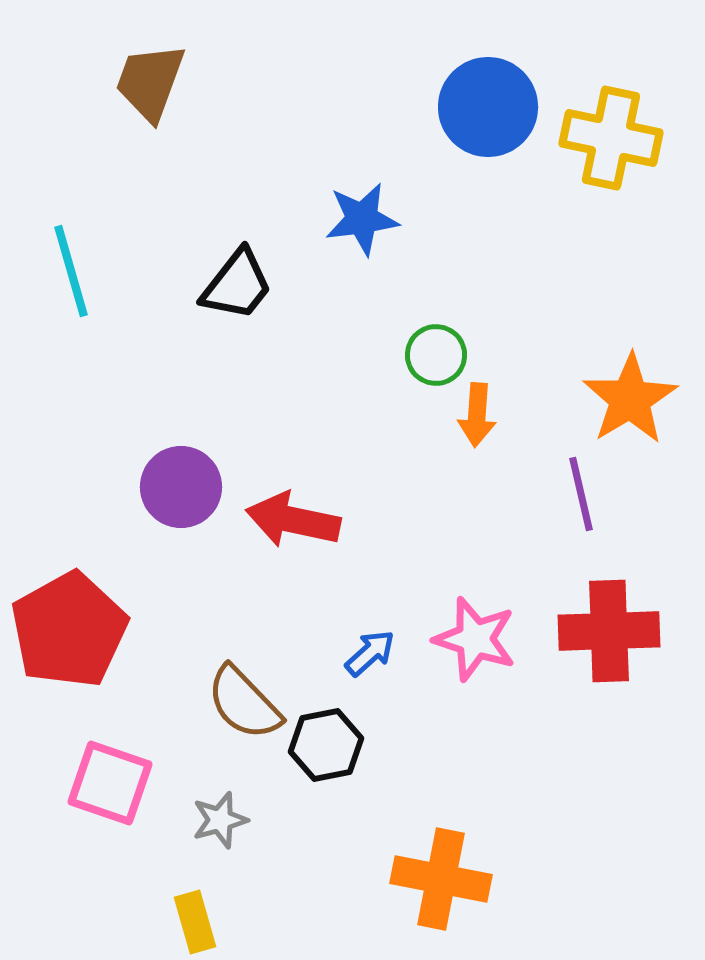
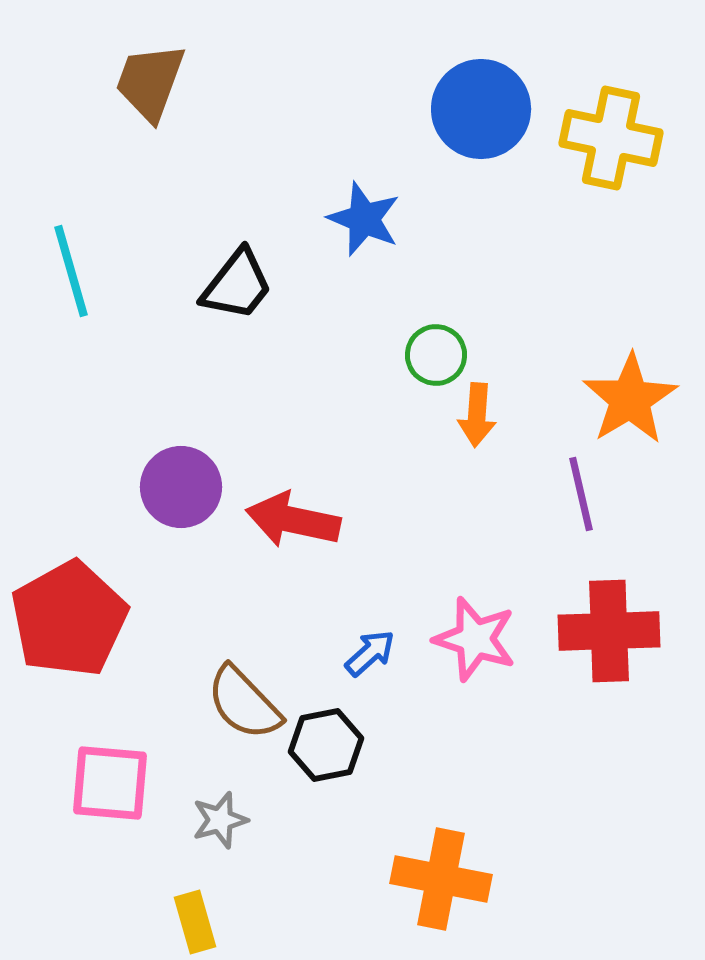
blue circle: moved 7 px left, 2 px down
blue star: moved 2 px right; rotated 30 degrees clockwise
red pentagon: moved 11 px up
pink square: rotated 14 degrees counterclockwise
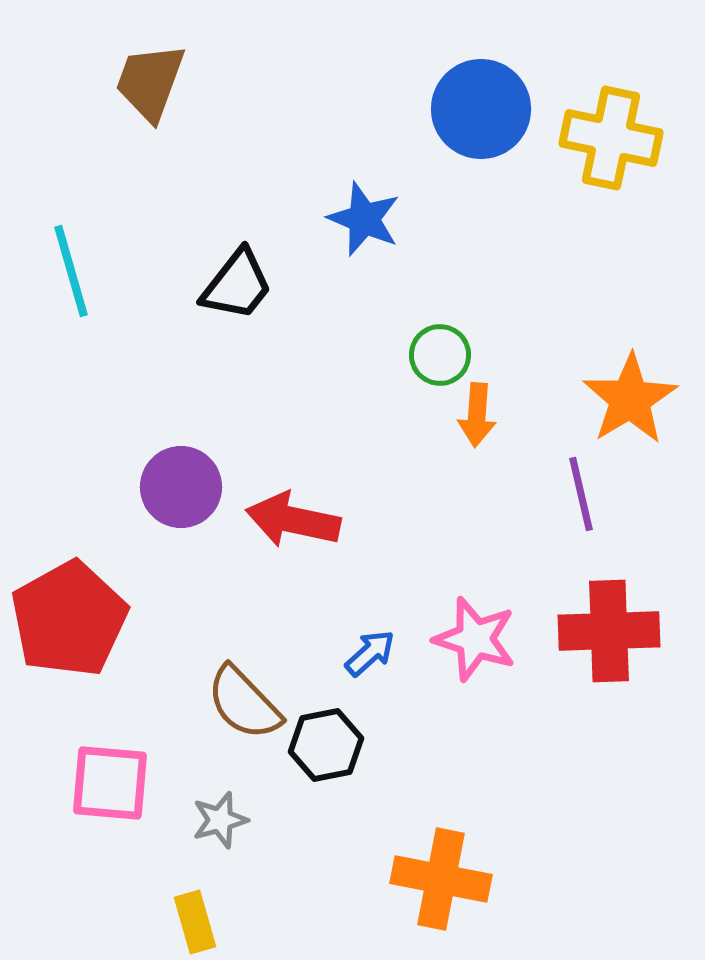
green circle: moved 4 px right
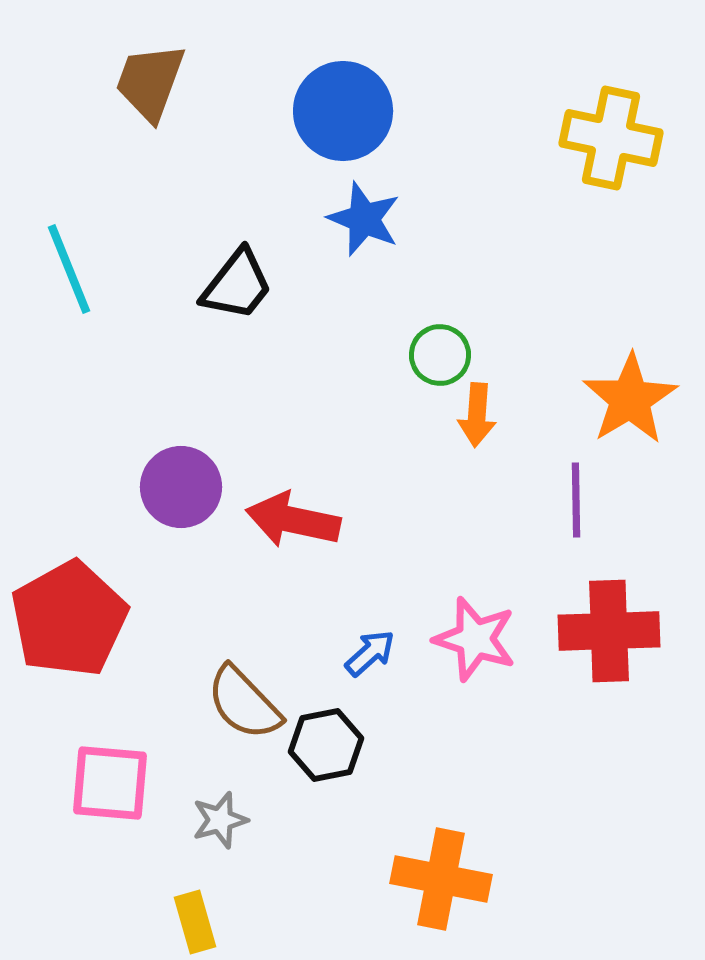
blue circle: moved 138 px left, 2 px down
cyan line: moved 2 px left, 2 px up; rotated 6 degrees counterclockwise
purple line: moved 5 px left, 6 px down; rotated 12 degrees clockwise
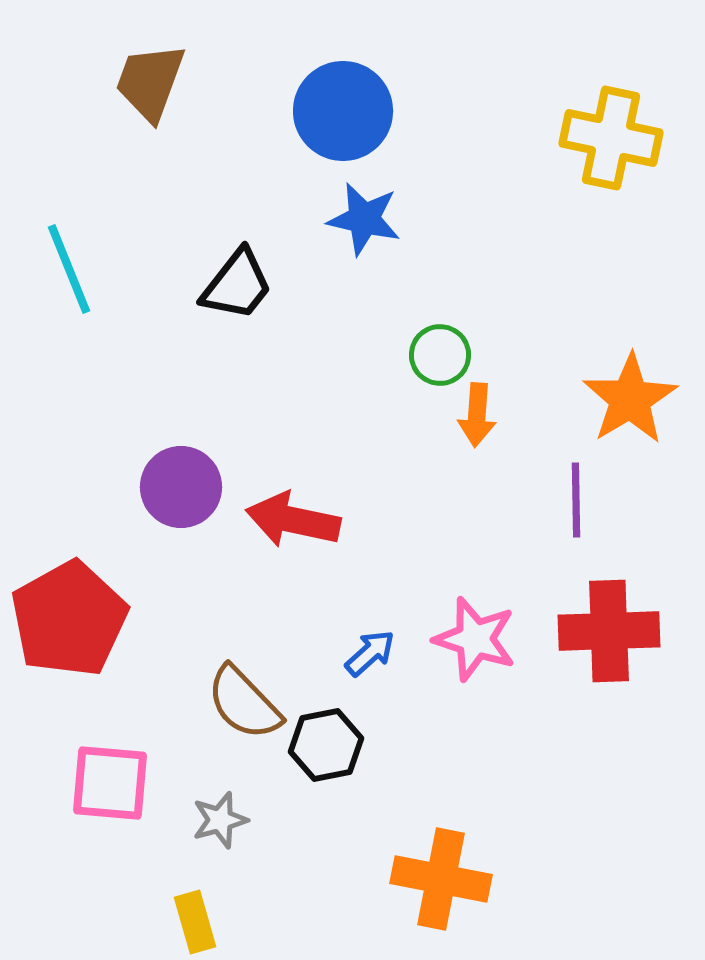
blue star: rotated 10 degrees counterclockwise
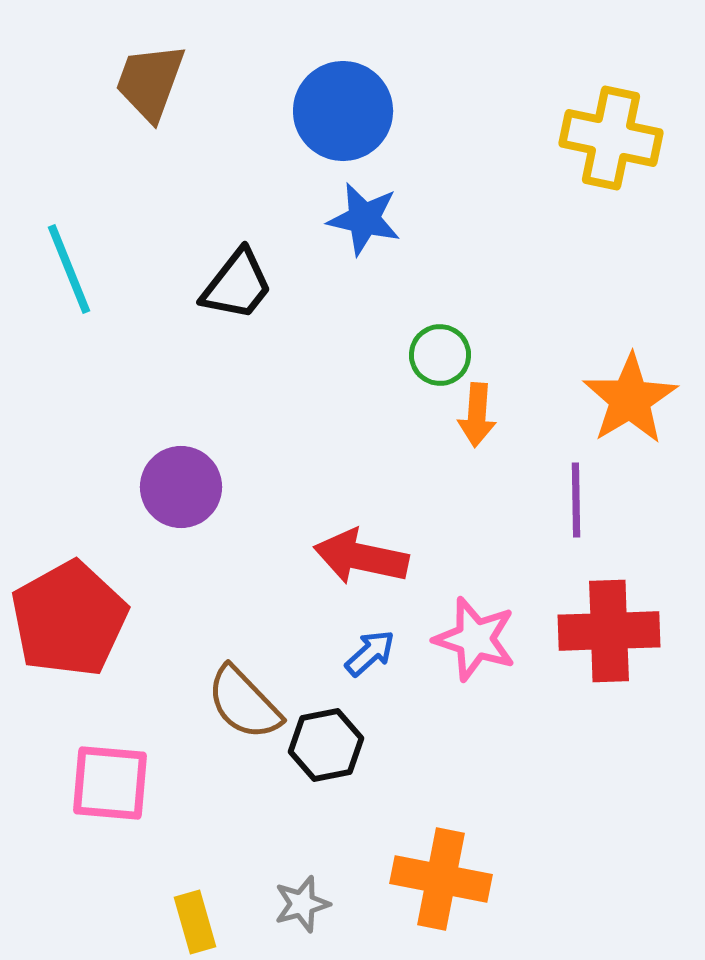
red arrow: moved 68 px right, 37 px down
gray star: moved 82 px right, 84 px down
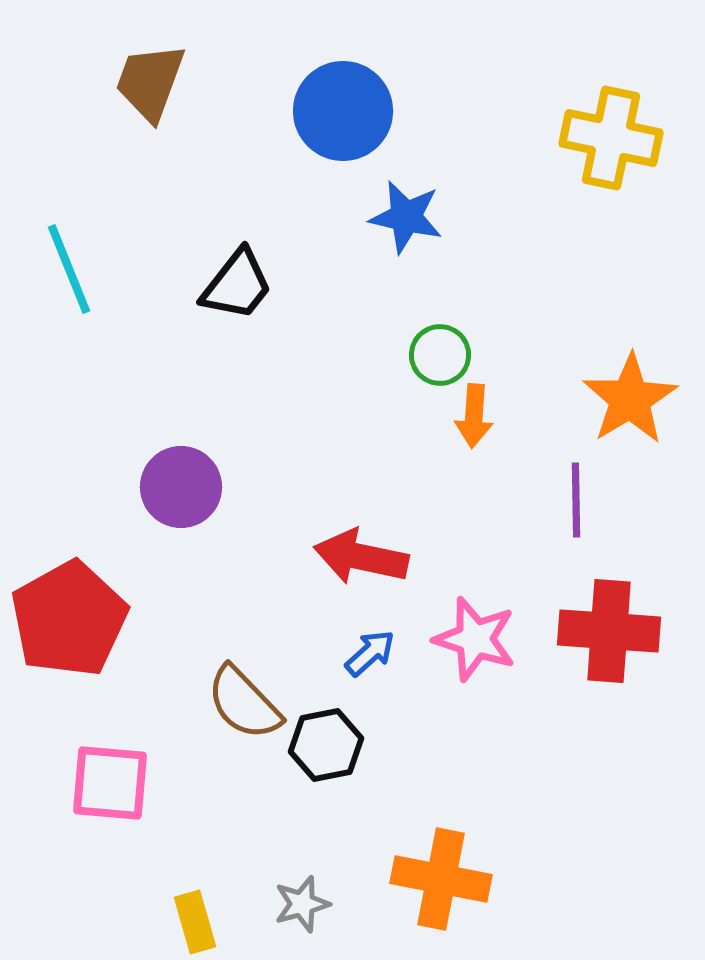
blue star: moved 42 px right, 2 px up
orange arrow: moved 3 px left, 1 px down
red cross: rotated 6 degrees clockwise
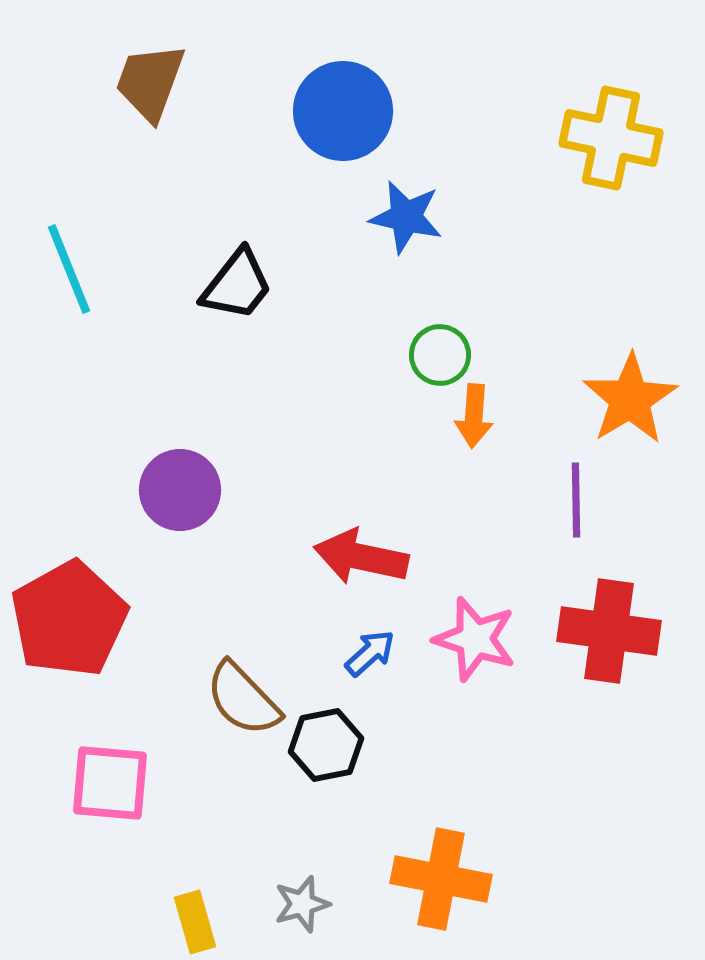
purple circle: moved 1 px left, 3 px down
red cross: rotated 4 degrees clockwise
brown semicircle: moved 1 px left, 4 px up
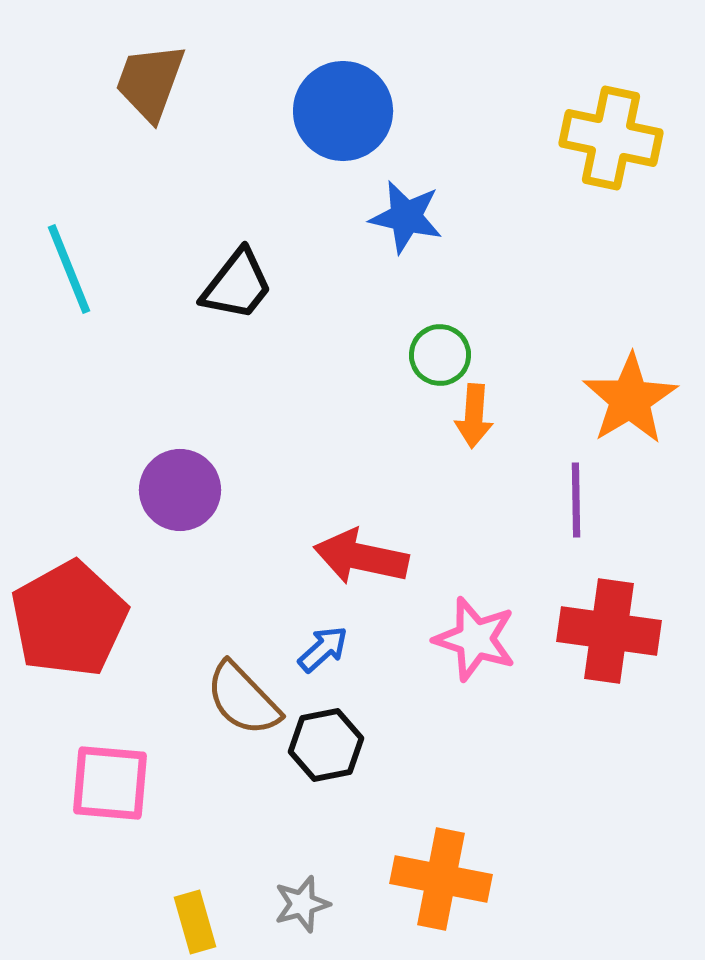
blue arrow: moved 47 px left, 4 px up
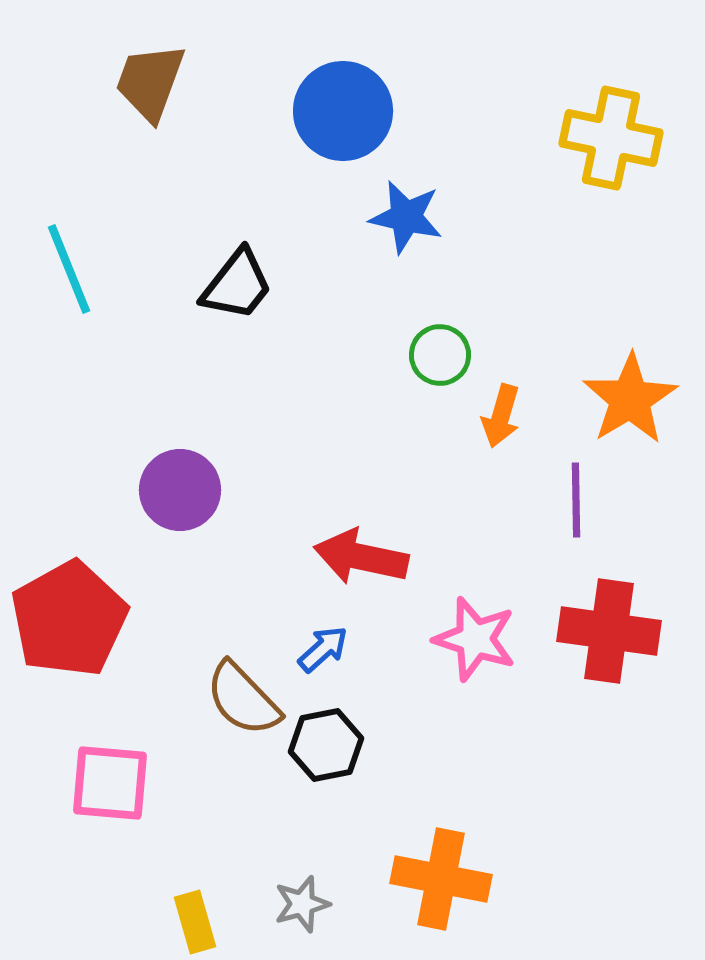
orange arrow: moved 27 px right; rotated 12 degrees clockwise
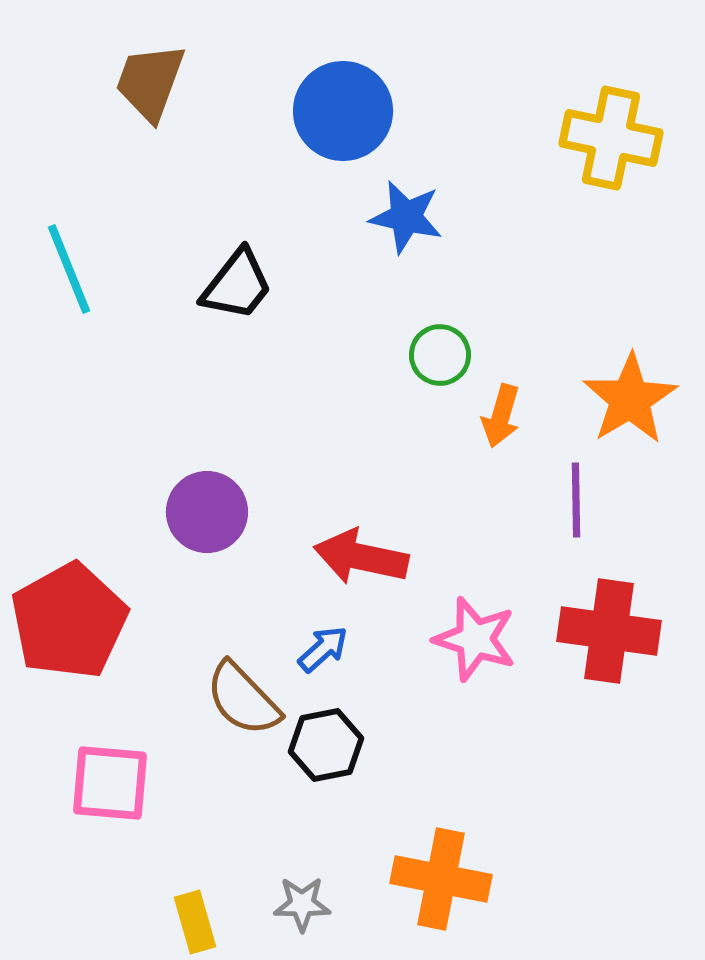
purple circle: moved 27 px right, 22 px down
red pentagon: moved 2 px down
gray star: rotated 16 degrees clockwise
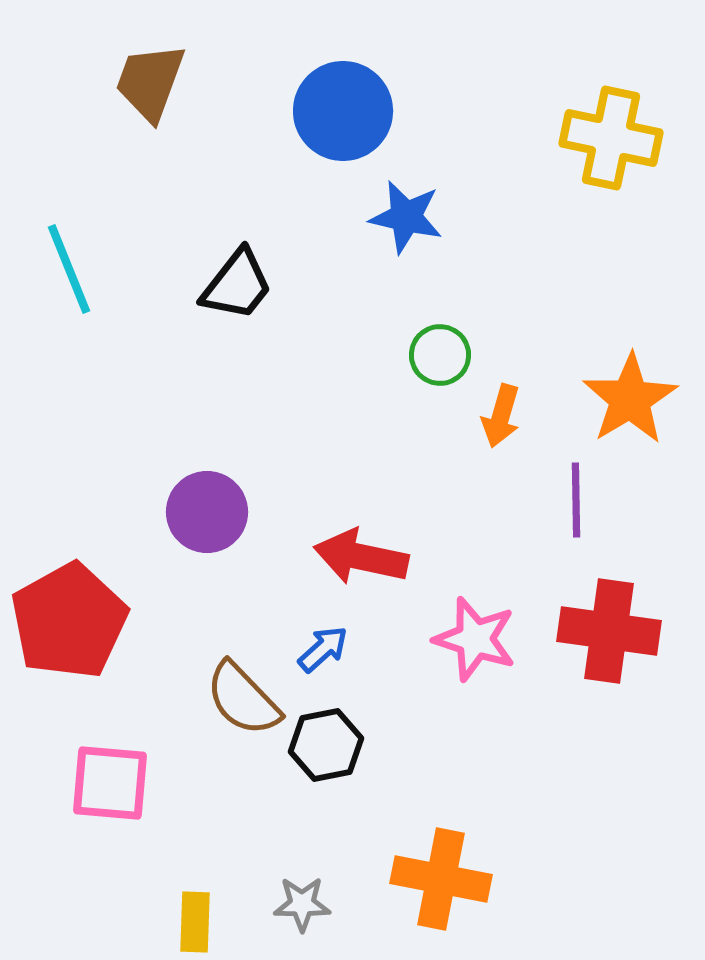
yellow rectangle: rotated 18 degrees clockwise
